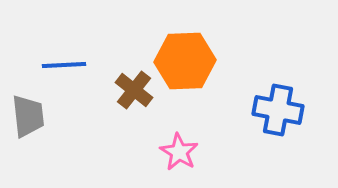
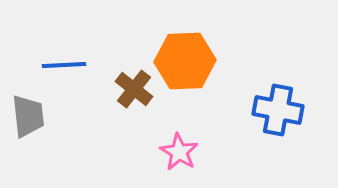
brown cross: moved 1 px up
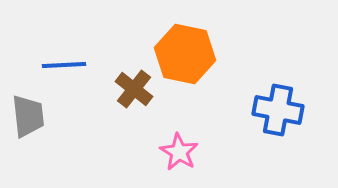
orange hexagon: moved 7 px up; rotated 14 degrees clockwise
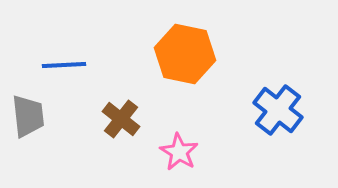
brown cross: moved 13 px left, 30 px down
blue cross: rotated 27 degrees clockwise
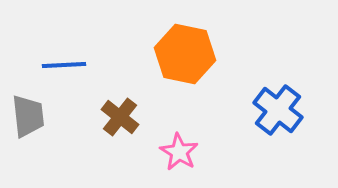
brown cross: moved 1 px left, 2 px up
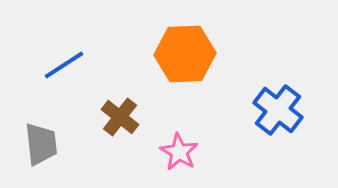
orange hexagon: rotated 14 degrees counterclockwise
blue line: rotated 30 degrees counterclockwise
gray trapezoid: moved 13 px right, 28 px down
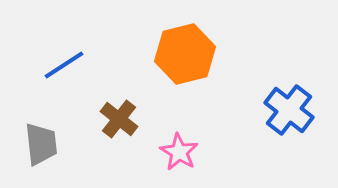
orange hexagon: rotated 12 degrees counterclockwise
blue cross: moved 11 px right
brown cross: moved 1 px left, 2 px down
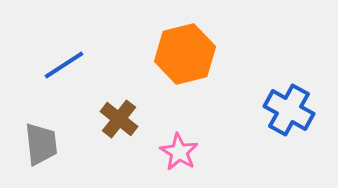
blue cross: rotated 9 degrees counterclockwise
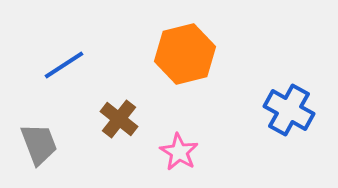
gray trapezoid: moved 2 px left; rotated 15 degrees counterclockwise
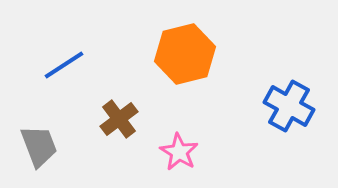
blue cross: moved 4 px up
brown cross: rotated 15 degrees clockwise
gray trapezoid: moved 2 px down
